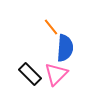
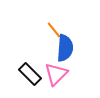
orange line: moved 3 px right, 3 px down
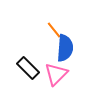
black rectangle: moved 2 px left, 6 px up
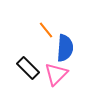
orange line: moved 8 px left
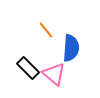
blue semicircle: moved 6 px right
pink triangle: moved 2 px left; rotated 35 degrees counterclockwise
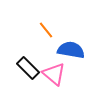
blue semicircle: moved 2 px down; rotated 84 degrees counterclockwise
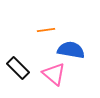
orange line: rotated 60 degrees counterclockwise
black rectangle: moved 10 px left
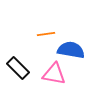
orange line: moved 4 px down
pink triangle: rotated 30 degrees counterclockwise
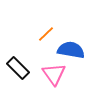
orange line: rotated 36 degrees counterclockwise
pink triangle: rotated 45 degrees clockwise
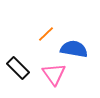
blue semicircle: moved 3 px right, 1 px up
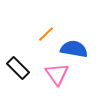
pink triangle: moved 3 px right
